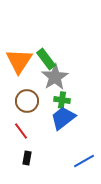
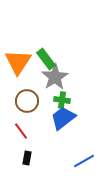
orange triangle: moved 1 px left, 1 px down
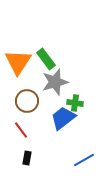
gray star: moved 5 px down; rotated 16 degrees clockwise
green cross: moved 13 px right, 3 px down
red line: moved 1 px up
blue line: moved 1 px up
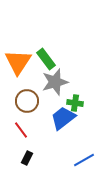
black rectangle: rotated 16 degrees clockwise
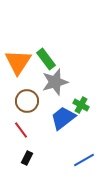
green cross: moved 6 px right, 2 px down; rotated 21 degrees clockwise
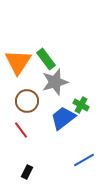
black rectangle: moved 14 px down
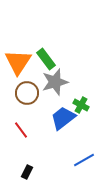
brown circle: moved 8 px up
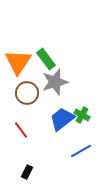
green cross: moved 1 px right, 10 px down
blue trapezoid: moved 1 px left, 1 px down
blue line: moved 3 px left, 9 px up
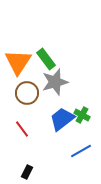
red line: moved 1 px right, 1 px up
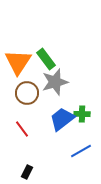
green cross: moved 1 px up; rotated 28 degrees counterclockwise
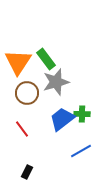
gray star: moved 1 px right
